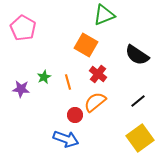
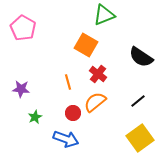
black semicircle: moved 4 px right, 2 px down
green star: moved 9 px left, 40 px down
red circle: moved 2 px left, 2 px up
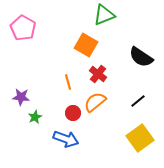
purple star: moved 8 px down
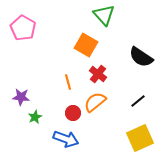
green triangle: rotated 50 degrees counterclockwise
yellow square: rotated 12 degrees clockwise
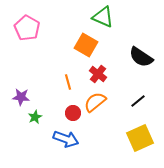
green triangle: moved 1 px left, 2 px down; rotated 25 degrees counterclockwise
pink pentagon: moved 4 px right
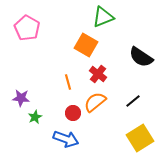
green triangle: rotated 45 degrees counterclockwise
purple star: moved 1 px down
black line: moved 5 px left
yellow square: rotated 8 degrees counterclockwise
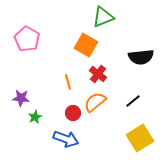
pink pentagon: moved 11 px down
black semicircle: rotated 40 degrees counterclockwise
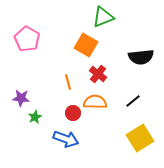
orange semicircle: rotated 40 degrees clockwise
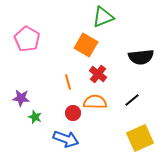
black line: moved 1 px left, 1 px up
green star: rotated 24 degrees counterclockwise
yellow square: rotated 8 degrees clockwise
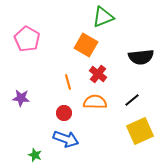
red circle: moved 9 px left
green star: moved 38 px down
yellow square: moved 7 px up
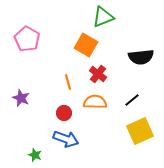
purple star: rotated 18 degrees clockwise
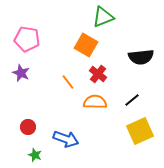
pink pentagon: rotated 20 degrees counterclockwise
orange line: rotated 21 degrees counterclockwise
purple star: moved 25 px up
red circle: moved 36 px left, 14 px down
